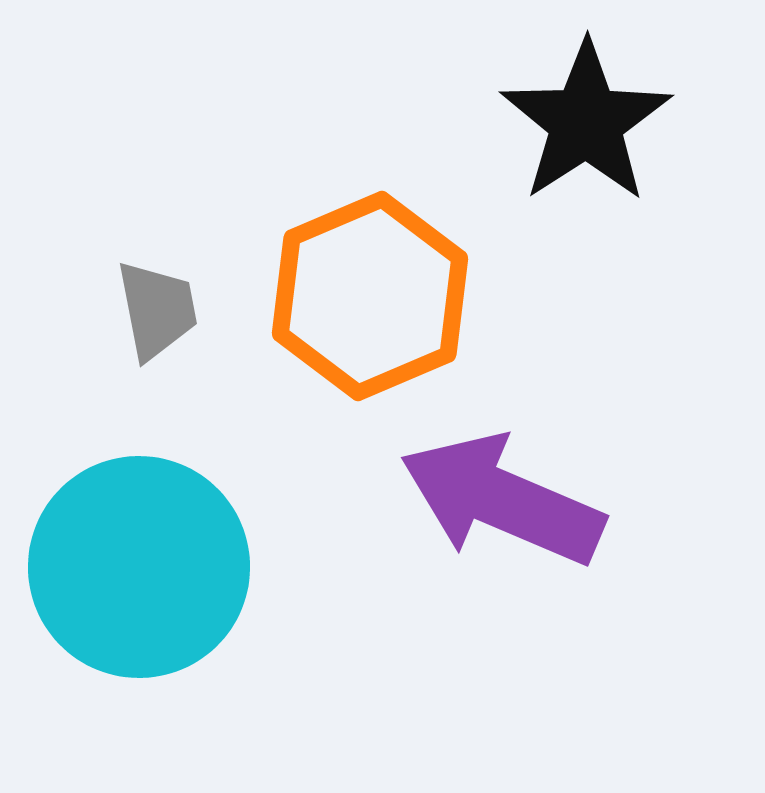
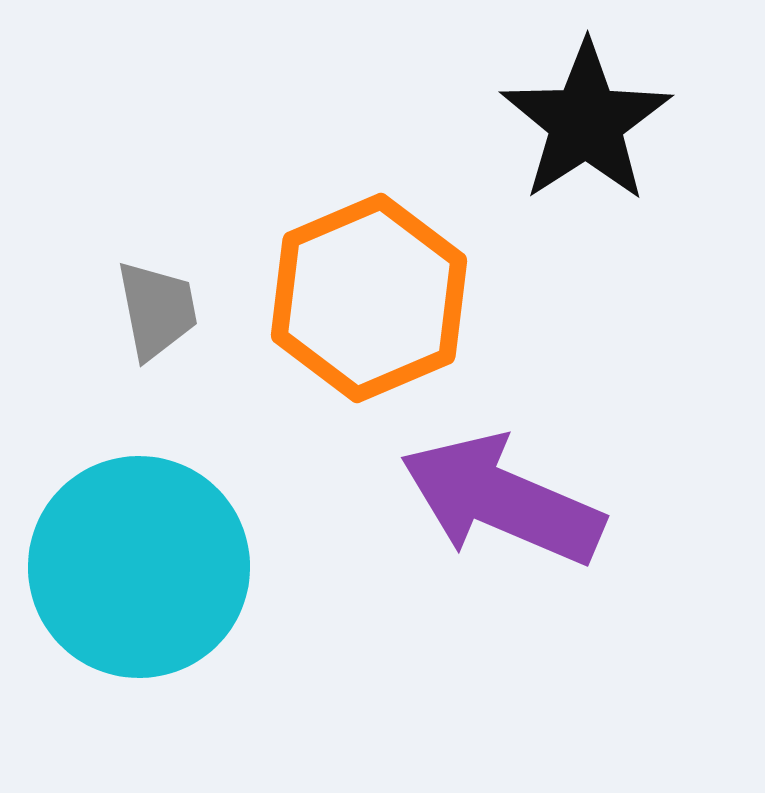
orange hexagon: moved 1 px left, 2 px down
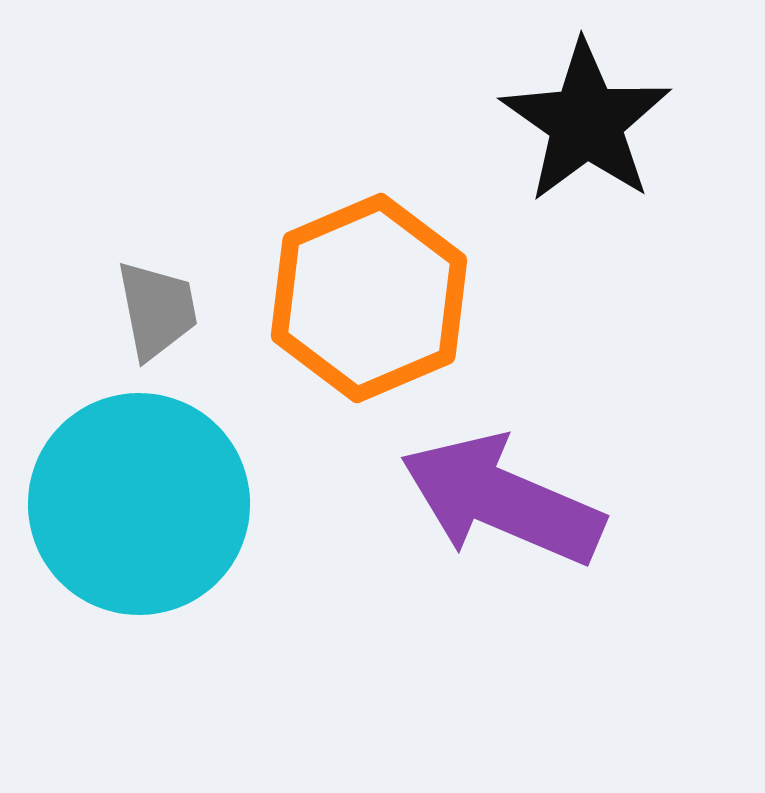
black star: rotated 4 degrees counterclockwise
cyan circle: moved 63 px up
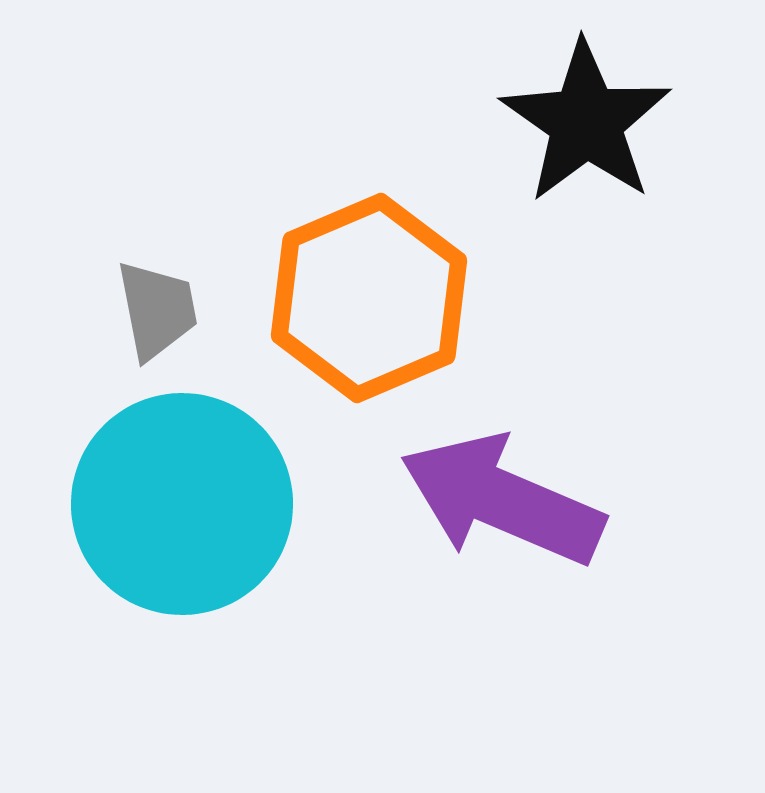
cyan circle: moved 43 px right
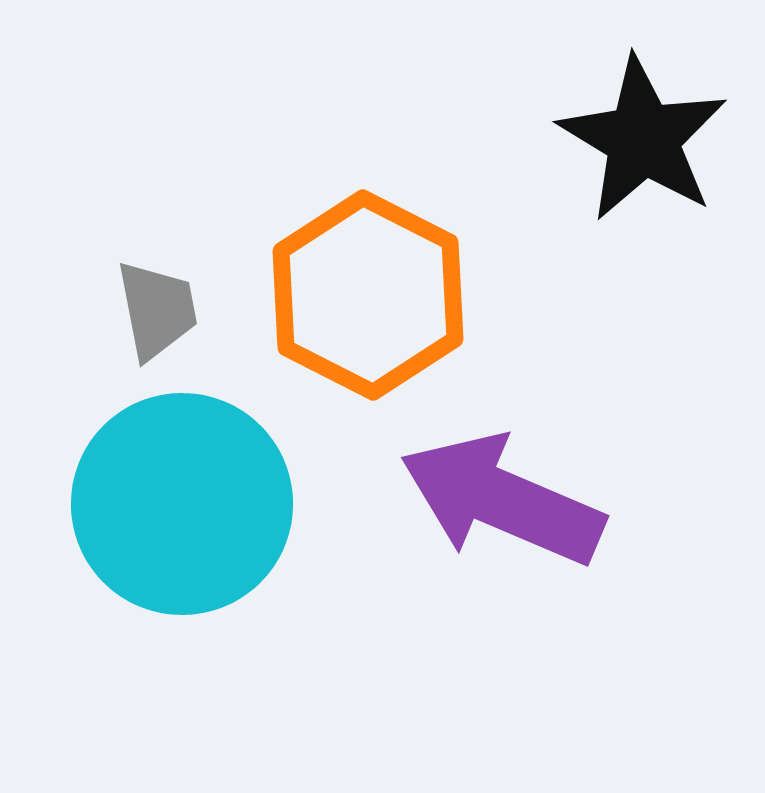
black star: moved 57 px right, 17 px down; rotated 4 degrees counterclockwise
orange hexagon: moved 1 px left, 3 px up; rotated 10 degrees counterclockwise
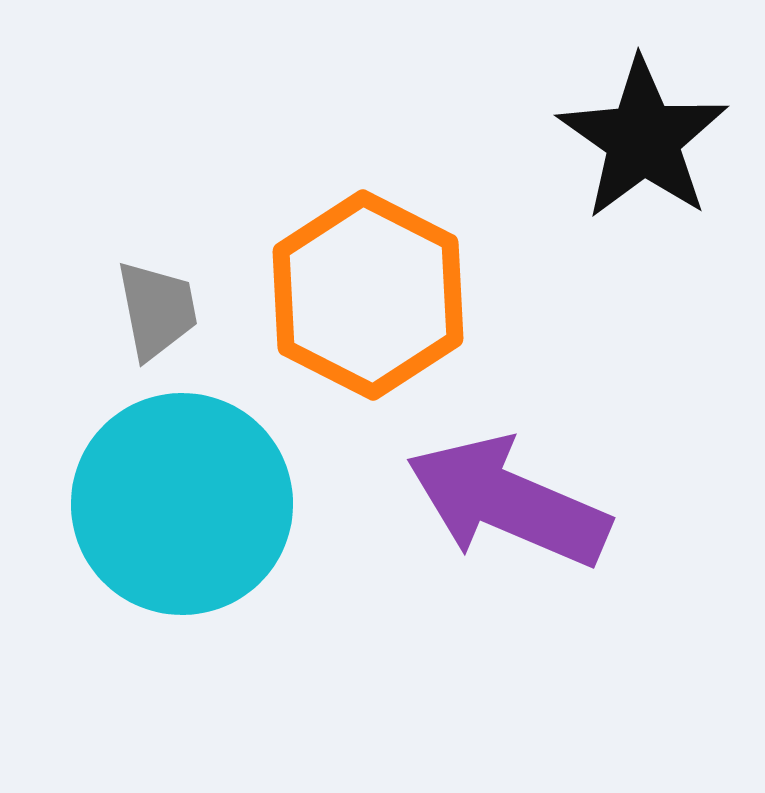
black star: rotated 4 degrees clockwise
purple arrow: moved 6 px right, 2 px down
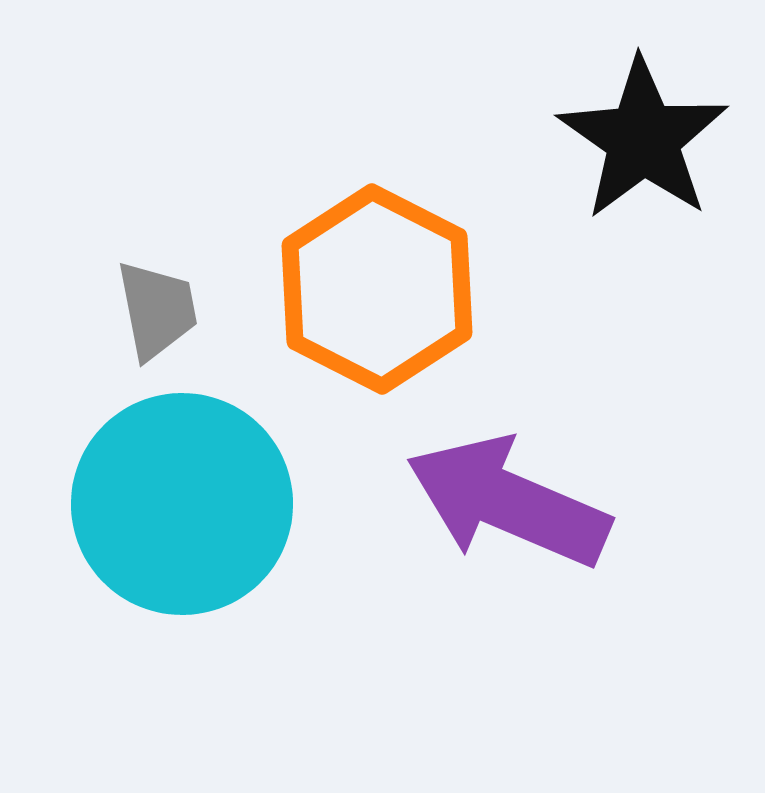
orange hexagon: moved 9 px right, 6 px up
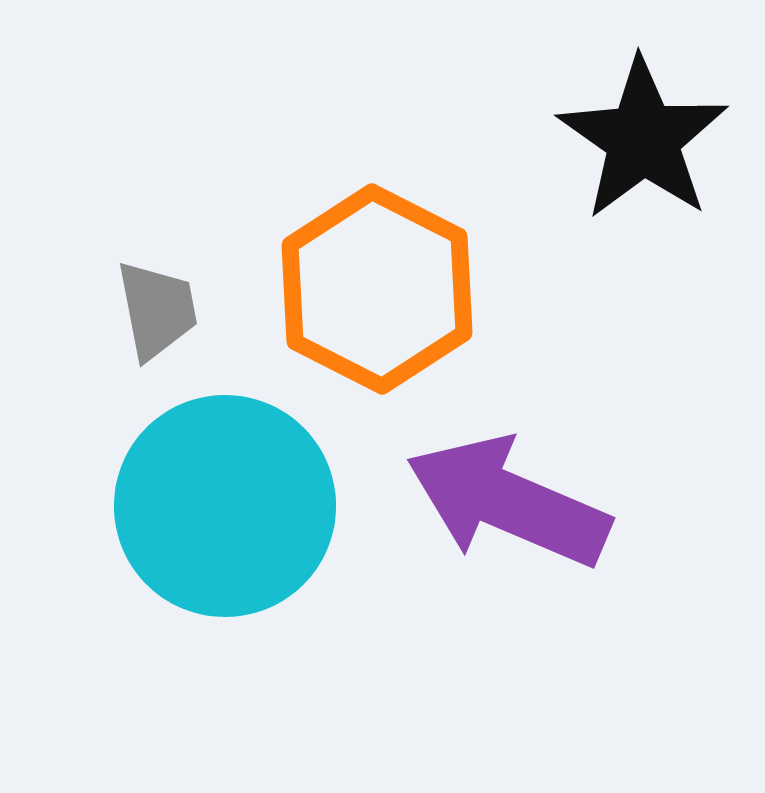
cyan circle: moved 43 px right, 2 px down
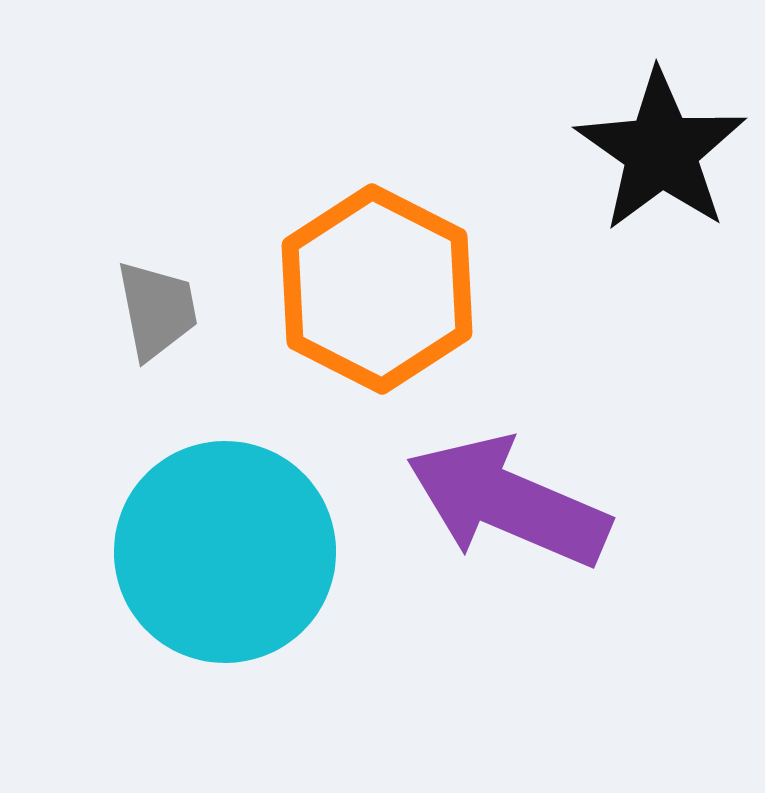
black star: moved 18 px right, 12 px down
cyan circle: moved 46 px down
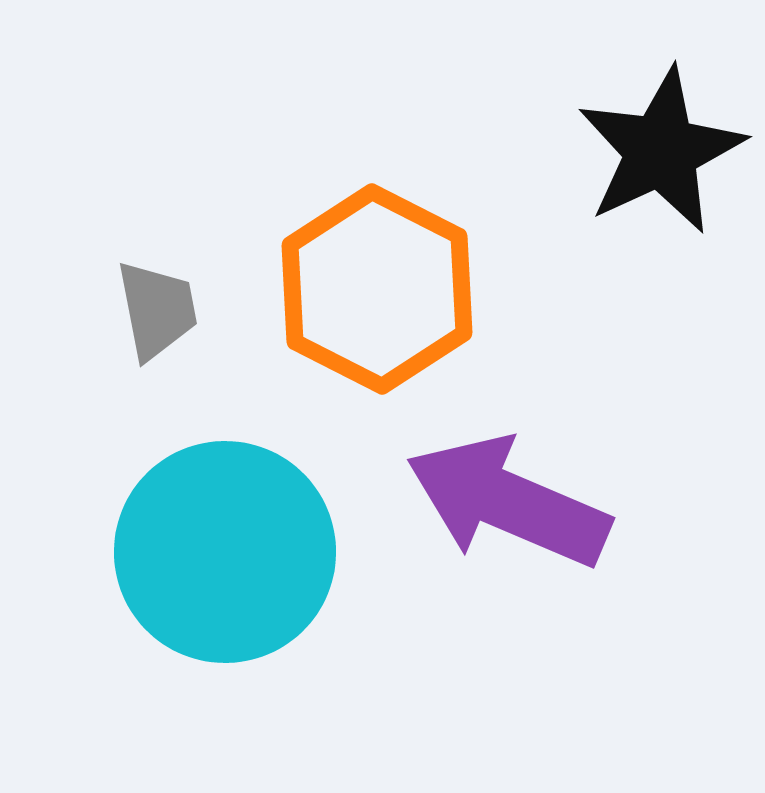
black star: rotated 12 degrees clockwise
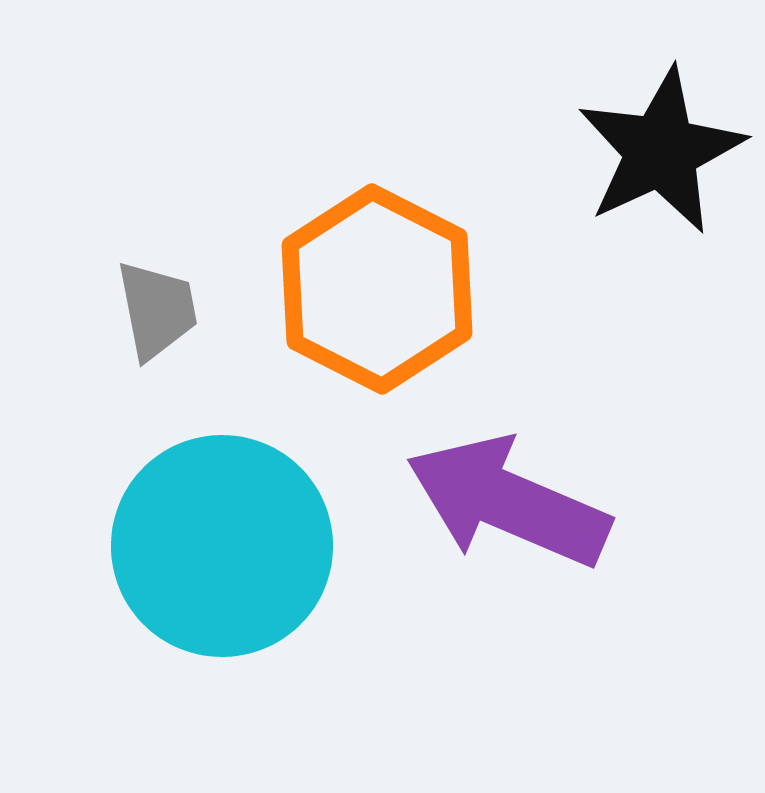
cyan circle: moved 3 px left, 6 px up
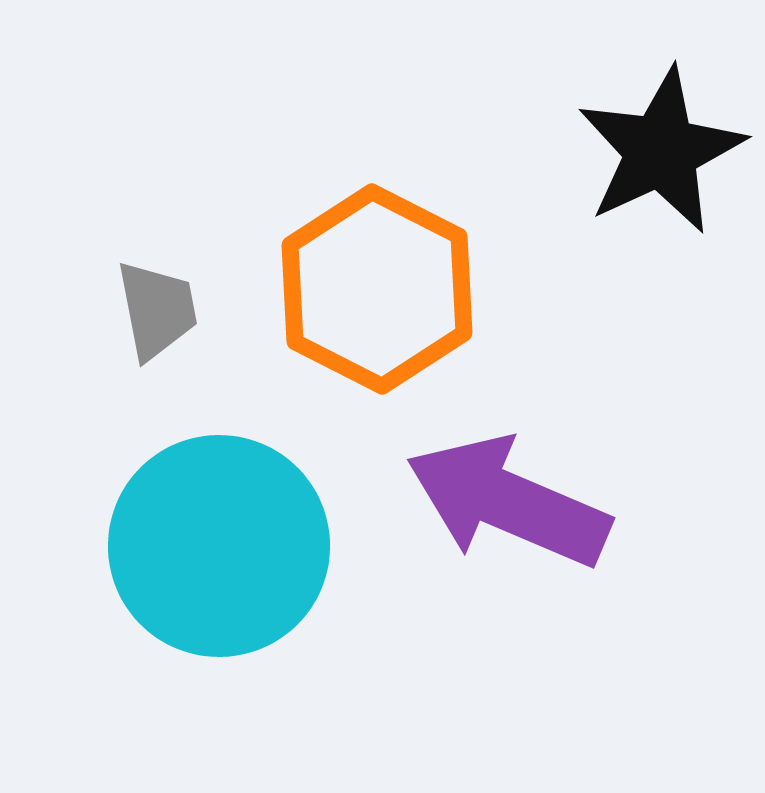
cyan circle: moved 3 px left
